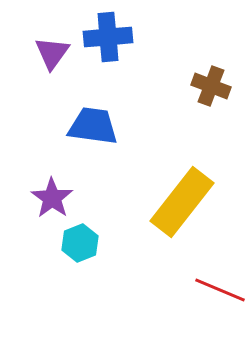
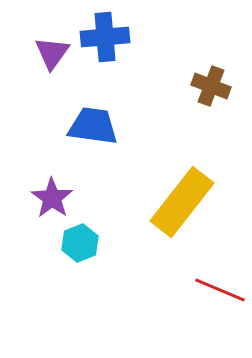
blue cross: moved 3 px left
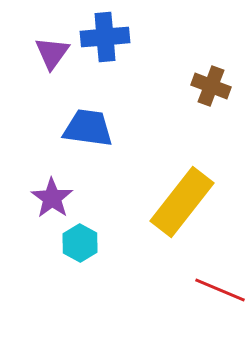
blue trapezoid: moved 5 px left, 2 px down
cyan hexagon: rotated 9 degrees counterclockwise
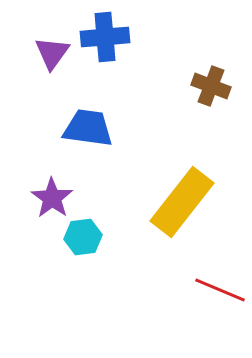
cyan hexagon: moved 3 px right, 6 px up; rotated 24 degrees clockwise
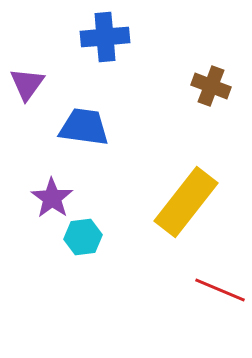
purple triangle: moved 25 px left, 31 px down
blue trapezoid: moved 4 px left, 1 px up
yellow rectangle: moved 4 px right
